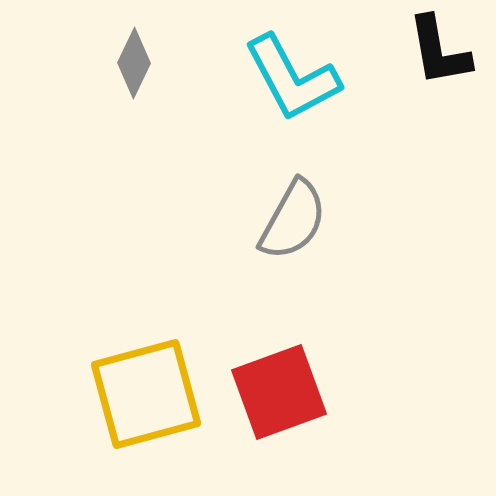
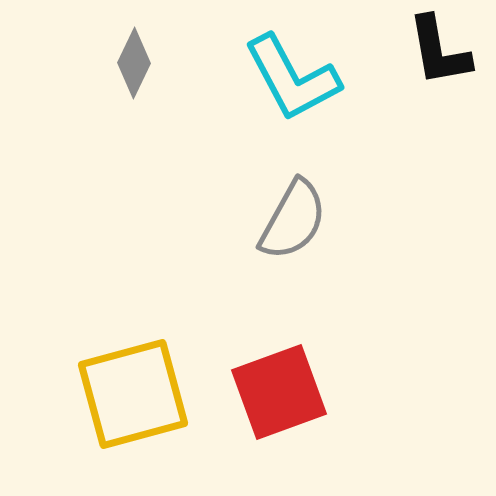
yellow square: moved 13 px left
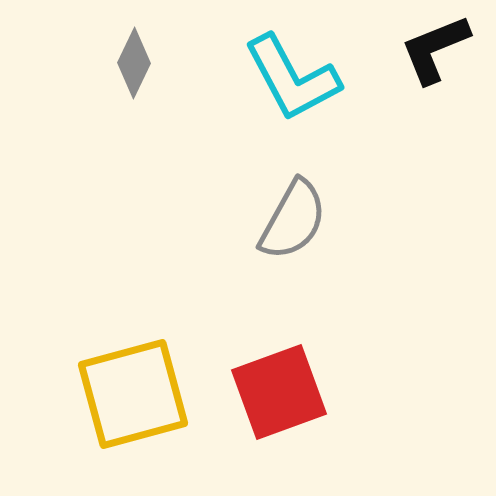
black L-shape: moved 4 px left, 2 px up; rotated 78 degrees clockwise
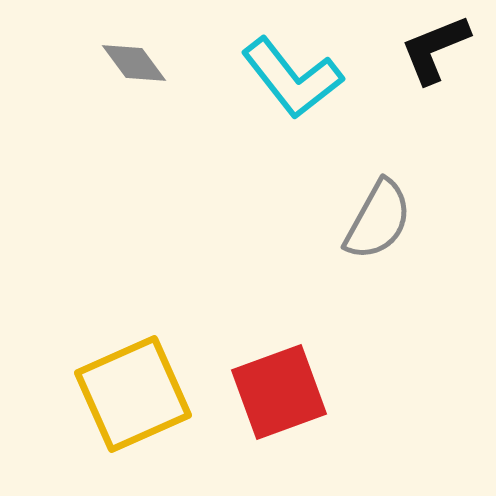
gray diamond: rotated 62 degrees counterclockwise
cyan L-shape: rotated 10 degrees counterclockwise
gray semicircle: moved 85 px right
yellow square: rotated 9 degrees counterclockwise
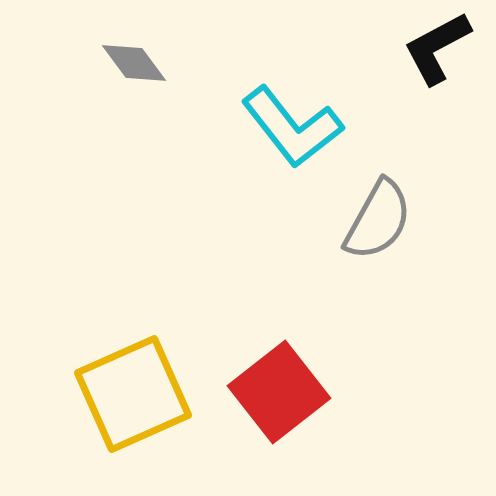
black L-shape: moved 2 px right, 1 px up; rotated 6 degrees counterclockwise
cyan L-shape: moved 49 px down
red square: rotated 18 degrees counterclockwise
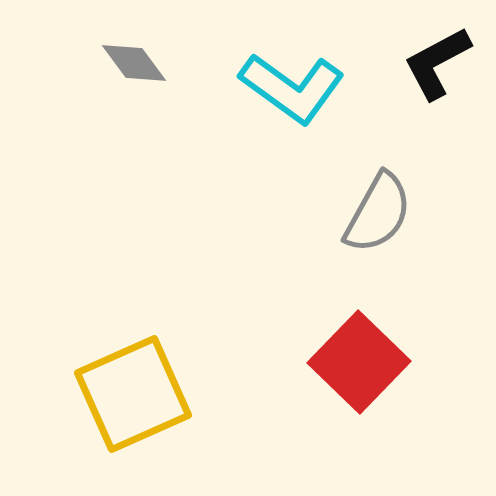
black L-shape: moved 15 px down
cyan L-shape: moved 39 px up; rotated 16 degrees counterclockwise
gray semicircle: moved 7 px up
red square: moved 80 px right, 30 px up; rotated 8 degrees counterclockwise
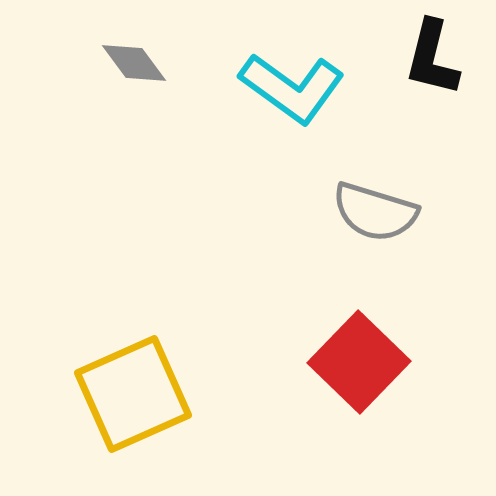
black L-shape: moved 5 px left, 5 px up; rotated 48 degrees counterclockwise
gray semicircle: moved 3 px left, 1 px up; rotated 78 degrees clockwise
